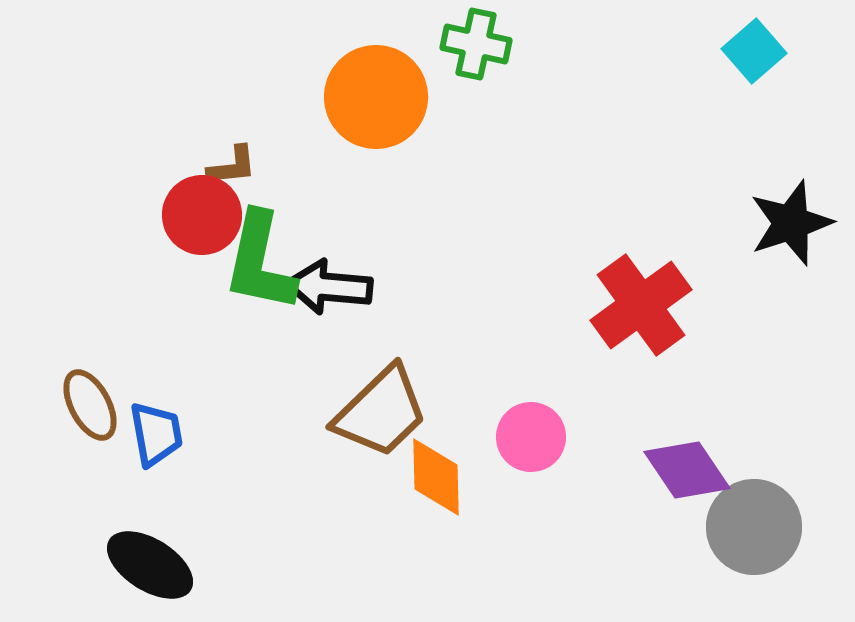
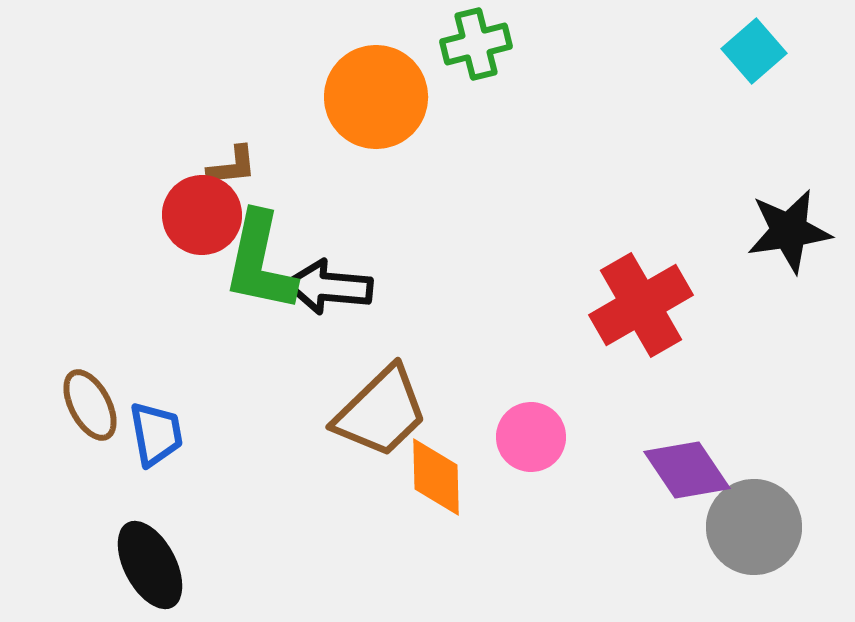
green cross: rotated 26 degrees counterclockwise
black star: moved 2 px left, 8 px down; rotated 10 degrees clockwise
red cross: rotated 6 degrees clockwise
black ellipse: rotated 30 degrees clockwise
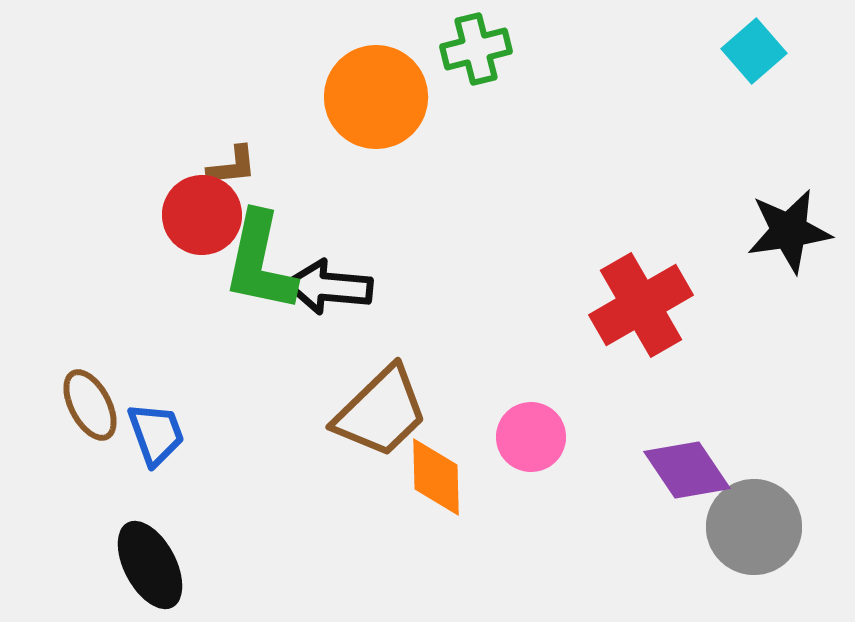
green cross: moved 5 px down
blue trapezoid: rotated 10 degrees counterclockwise
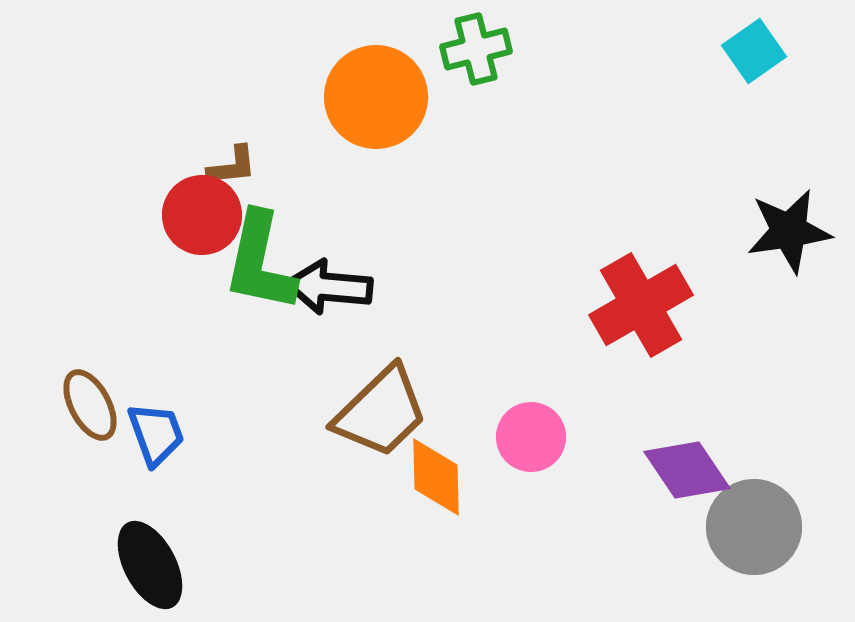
cyan square: rotated 6 degrees clockwise
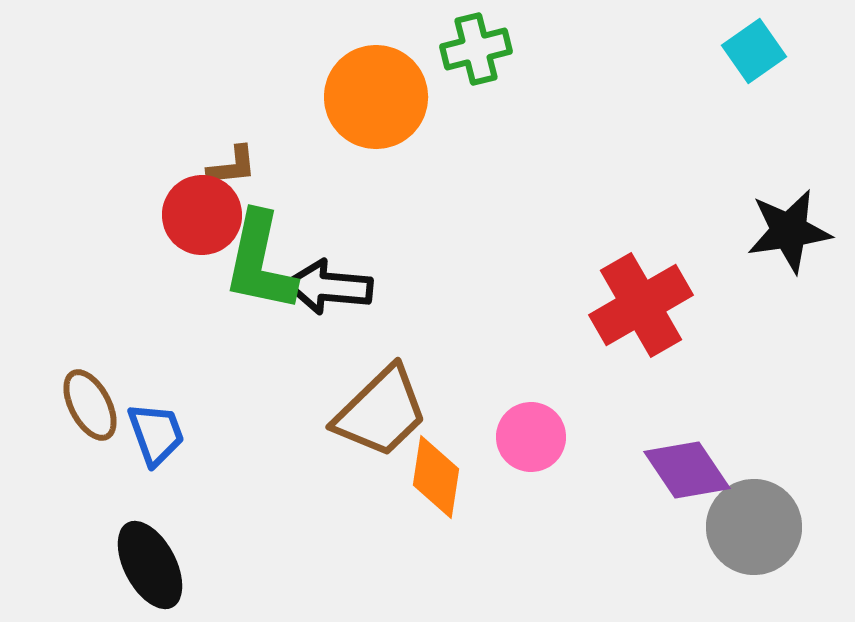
orange diamond: rotated 10 degrees clockwise
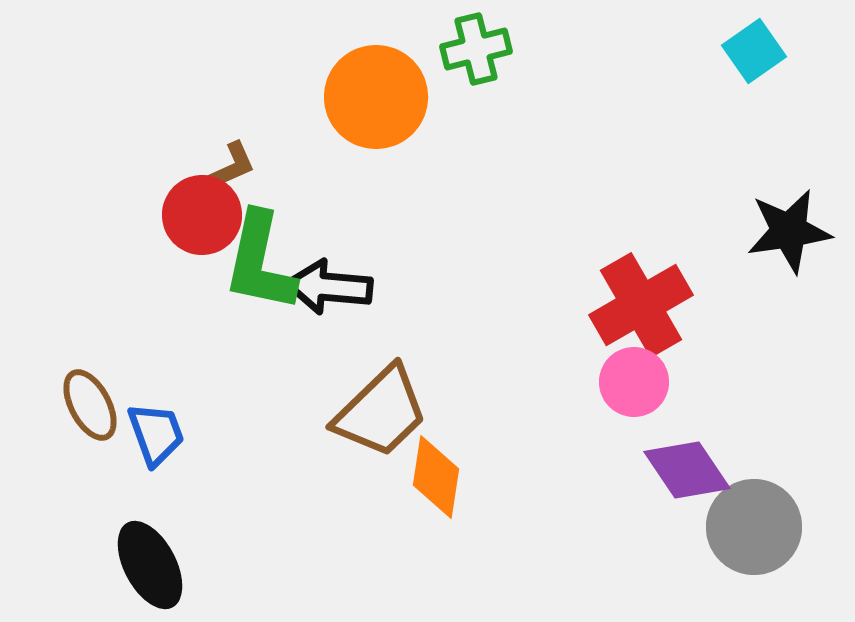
brown L-shape: rotated 18 degrees counterclockwise
pink circle: moved 103 px right, 55 px up
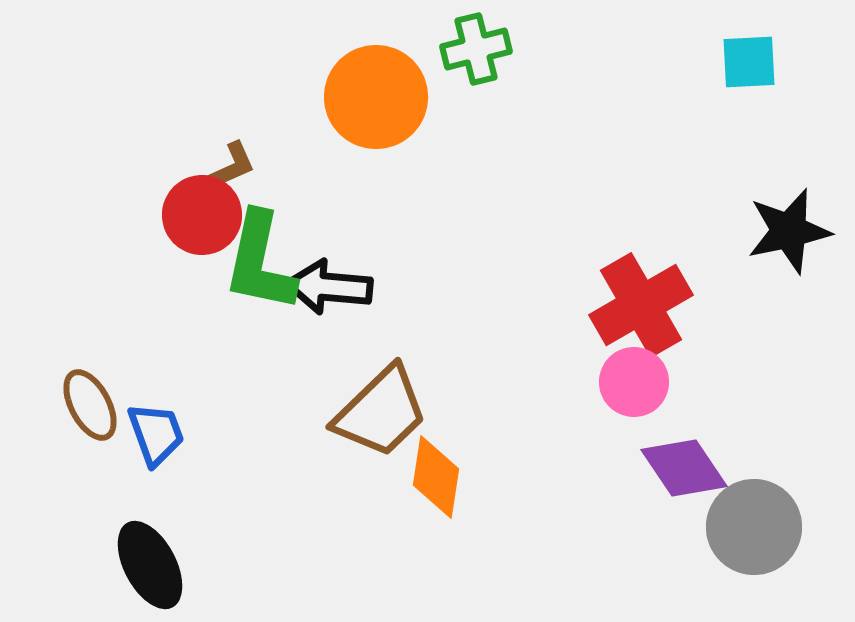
cyan square: moved 5 px left, 11 px down; rotated 32 degrees clockwise
black star: rotated 4 degrees counterclockwise
purple diamond: moved 3 px left, 2 px up
